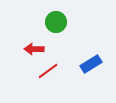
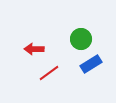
green circle: moved 25 px right, 17 px down
red line: moved 1 px right, 2 px down
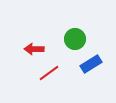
green circle: moved 6 px left
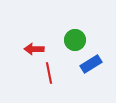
green circle: moved 1 px down
red line: rotated 65 degrees counterclockwise
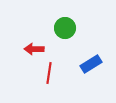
green circle: moved 10 px left, 12 px up
red line: rotated 20 degrees clockwise
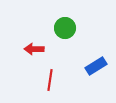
blue rectangle: moved 5 px right, 2 px down
red line: moved 1 px right, 7 px down
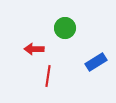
blue rectangle: moved 4 px up
red line: moved 2 px left, 4 px up
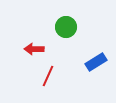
green circle: moved 1 px right, 1 px up
red line: rotated 15 degrees clockwise
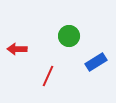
green circle: moved 3 px right, 9 px down
red arrow: moved 17 px left
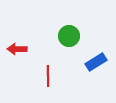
red line: rotated 25 degrees counterclockwise
